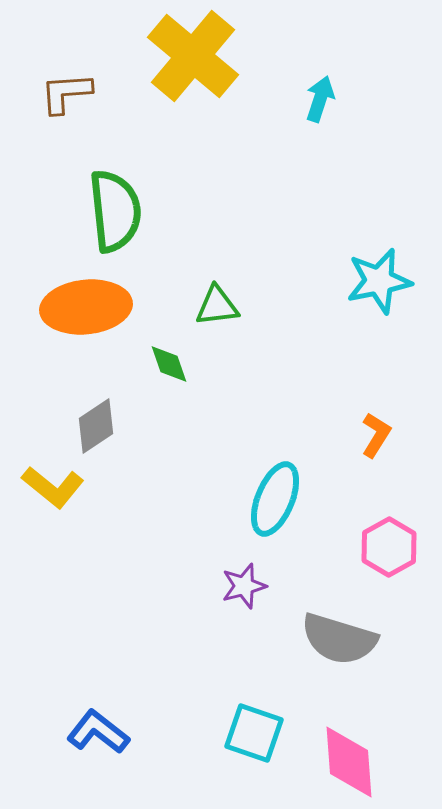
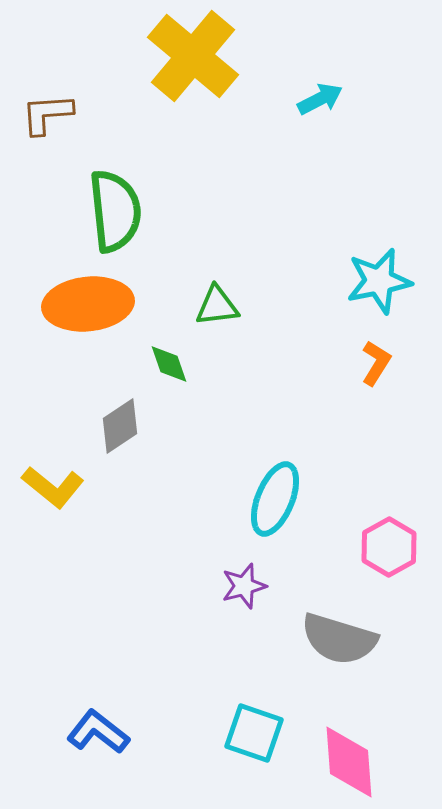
brown L-shape: moved 19 px left, 21 px down
cyan arrow: rotated 45 degrees clockwise
orange ellipse: moved 2 px right, 3 px up
gray diamond: moved 24 px right
orange L-shape: moved 72 px up
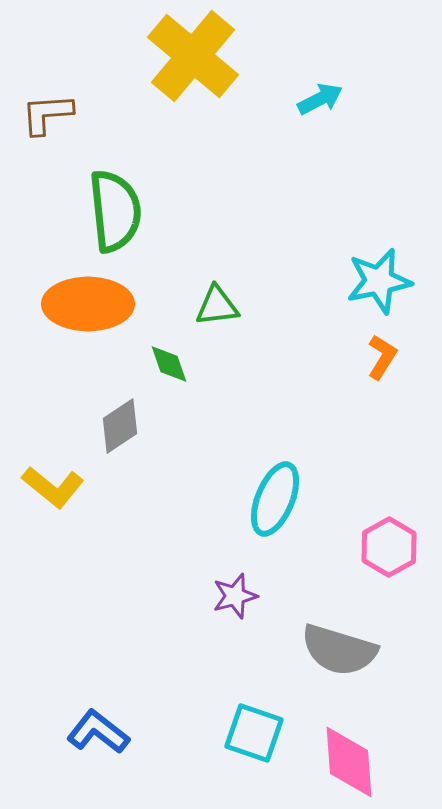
orange ellipse: rotated 6 degrees clockwise
orange L-shape: moved 6 px right, 6 px up
purple star: moved 9 px left, 10 px down
gray semicircle: moved 11 px down
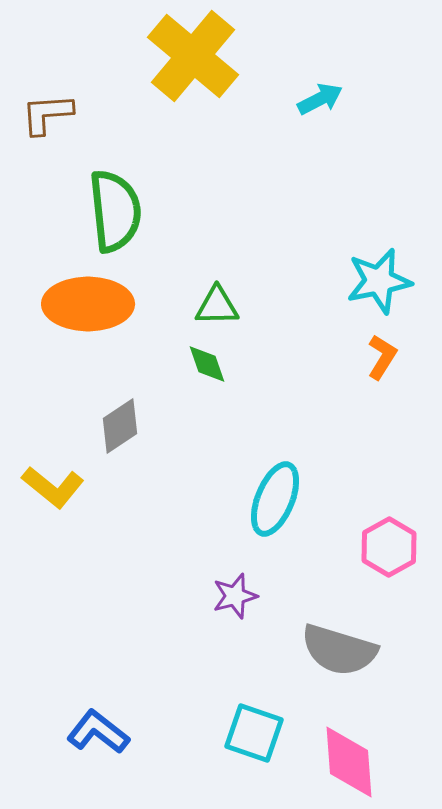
green triangle: rotated 6 degrees clockwise
green diamond: moved 38 px right
